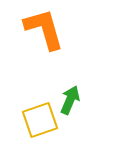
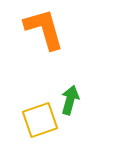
green arrow: rotated 8 degrees counterclockwise
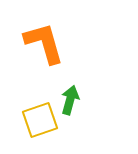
orange L-shape: moved 14 px down
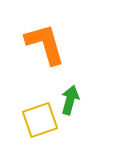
orange L-shape: moved 1 px right, 1 px down
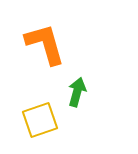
green arrow: moved 7 px right, 8 px up
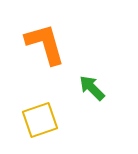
green arrow: moved 15 px right, 4 px up; rotated 60 degrees counterclockwise
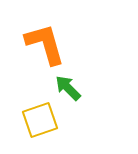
green arrow: moved 24 px left
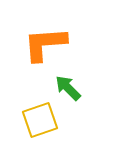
orange L-shape: rotated 78 degrees counterclockwise
